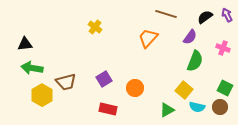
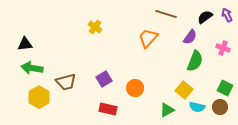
yellow hexagon: moved 3 px left, 2 px down
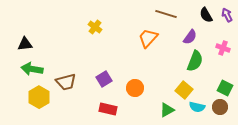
black semicircle: moved 1 px right, 2 px up; rotated 84 degrees counterclockwise
green arrow: moved 1 px down
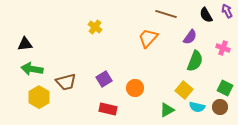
purple arrow: moved 4 px up
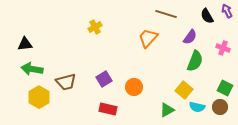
black semicircle: moved 1 px right, 1 px down
yellow cross: rotated 24 degrees clockwise
orange circle: moved 1 px left, 1 px up
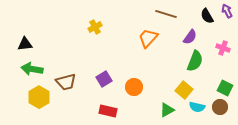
red rectangle: moved 2 px down
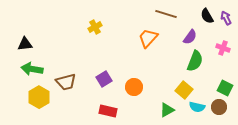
purple arrow: moved 1 px left, 7 px down
brown circle: moved 1 px left
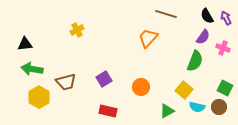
yellow cross: moved 18 px left, 3 px down
purple semicircle: moved 13 px right
orange circle: moved 7 px right
green triangle: moved 1 px down
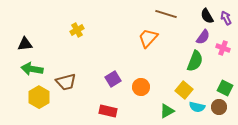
purple square: moved 9 px right
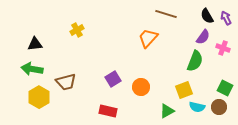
black triangle: moved 10 px right
yellow square: rotated 30 degrees clockwise
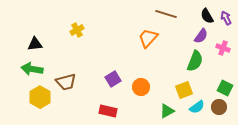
purple semicircle: moved 2 px left, 1 px up
yellow hexagon: moved 1 px right
cyan semicircle: rotated 49 degrees counterclockwise
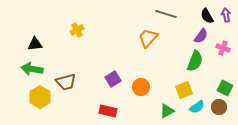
purple arrow: moved 3 px up; rotated 16 degrees clockwise
